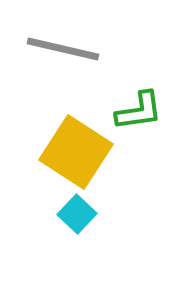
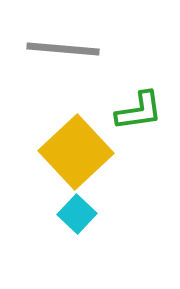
gray line: rotated 8 degrees counterclockwise
yellow square: rotated 14 degrees clockwise
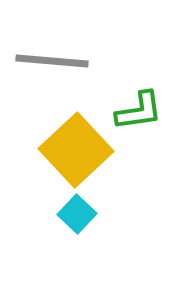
gray line: moved 11 px left, 12 px down
yellow square: moved 2 px up
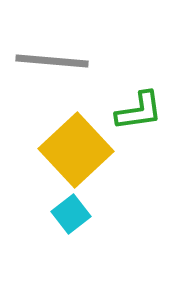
cyan square: moved 6 px left; rotated 9 degrees clockwise
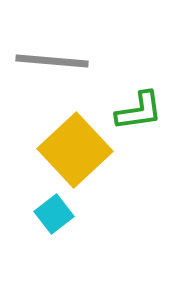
yellow square: moved 1 px left
cyan square: moved 17 px left
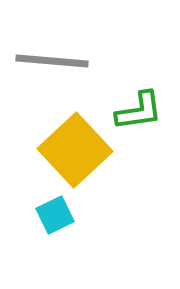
cyan square: moved 1 px right, 1 px down; rotated 12 degrees clockwise
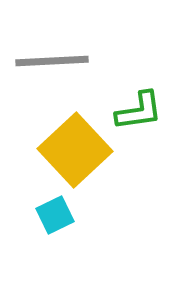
gray line: rotated 8 degrees counterclockwise
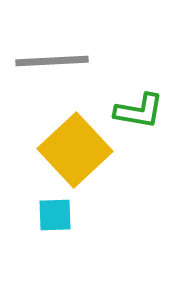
green L-shape: rotated 18 degrees clockwise
cyan square: rotated 24 degrees clockwise
